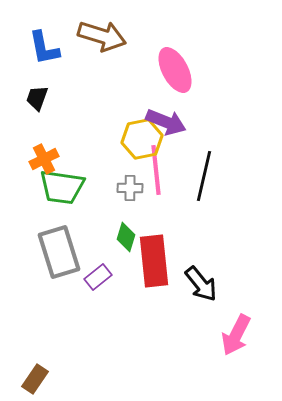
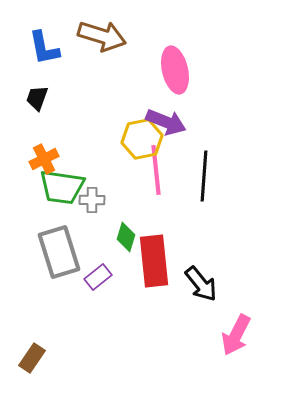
pink ellipse: rotated 15 degrees clockwise
black line: rotated 9 degrees counterclockwise
gray cross: moved 38 px left, 12 px down
brown rectangle: moved 3 px left, 21 px up
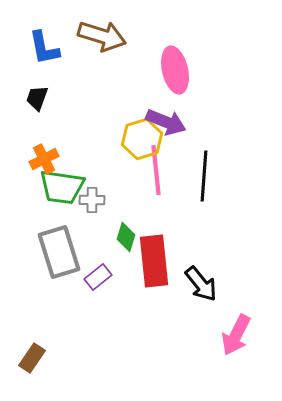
yellow hexagon: rotated 6 degrees counterclockwise
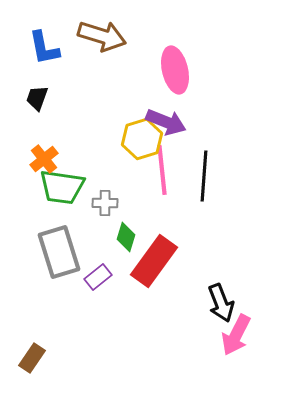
orange cross: rotated 12 degrees counterclockwise
pink line: moved 6 px right
gray cross: moved 13 px right, 3 px down
red rectangle: rotated 42 degrees clockwise
black arrow: moved 20 px right, 19 px down; rotated 18 degrees clockwise
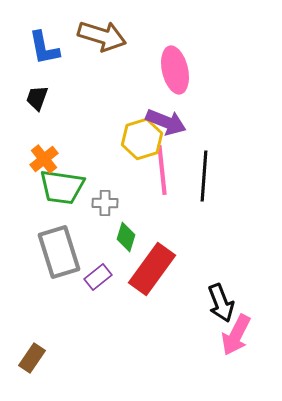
red rectangle: moved 2 px left, 8 px down
